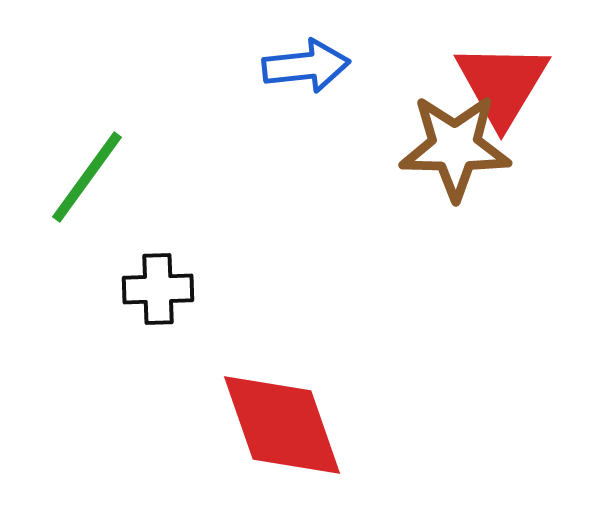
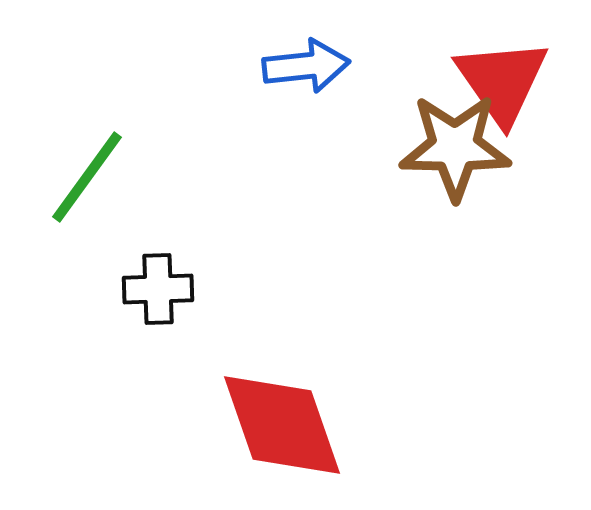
red triangle: moved 3 px up; rotated 6 degrees counterclockwise
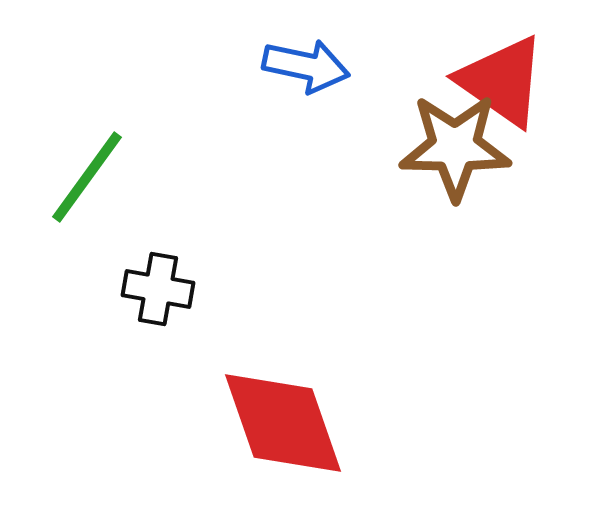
blue arrow: rotated 18 degrees clockwise
red triangle: rotated 20 degrees counterclockwise
black cross: rotated 12 degrees clockwise
red diamond: moved 1 px right, 2 px up
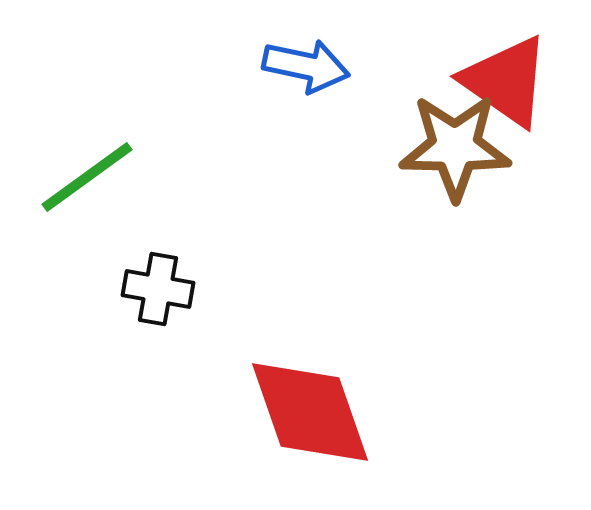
red triangle: moved 4 px right
green line: rotated 18 degrees clockwise
red diamond: moved 27 px right, 11 px up
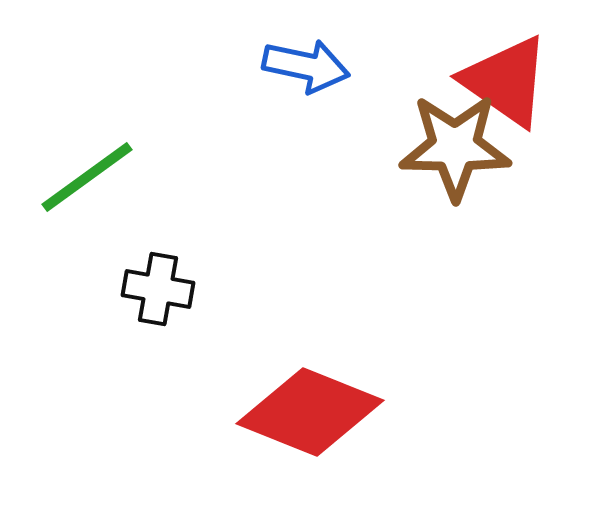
red diamond: rotated 49 degrees counterclockwise
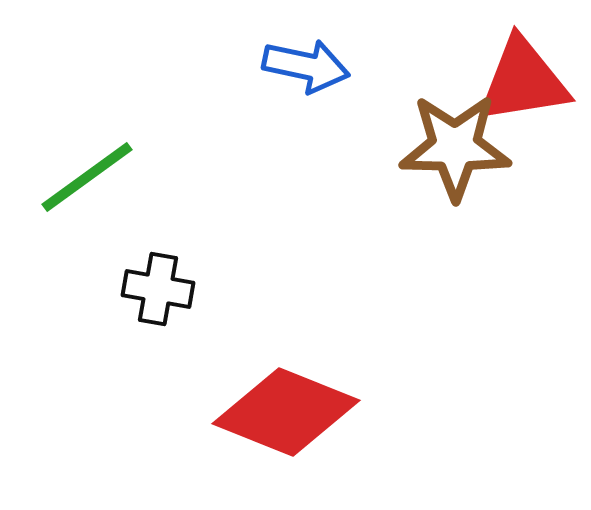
red triangle: moved 17 px right; rotated 44 degrees counterclockwise
red diamond: moved 24 px left
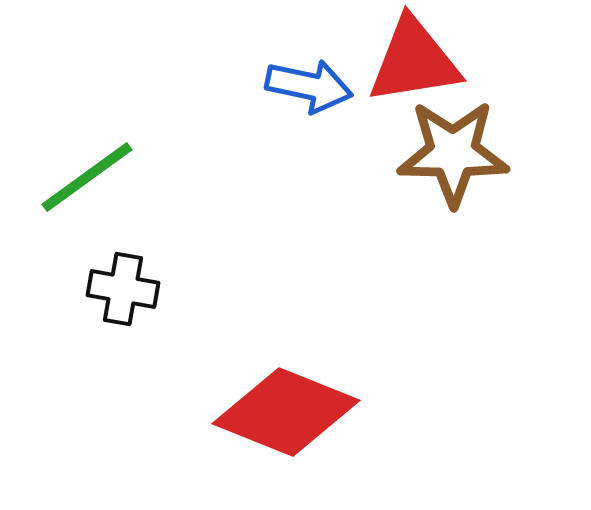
blue arrow: moved 3 px right, 20 px down
red triangle: moved 109 px left, 20 px up
brown star: moved 2 px left, 6 px down
black cross: moved 35 px left
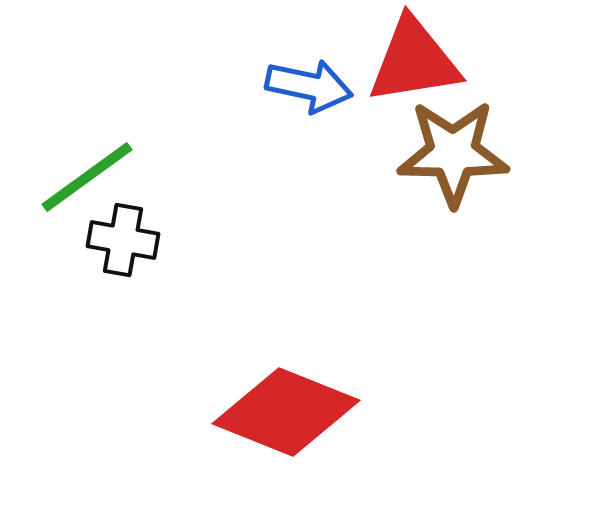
black cross: moved 49 px up
